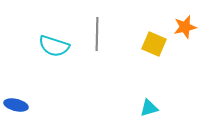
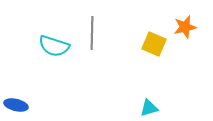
gray line: moved 5 px left, 1 px up
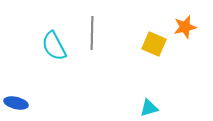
cyan semicircle: rotated 44 degrees clockwise
blue ellipse: moved 2 px up
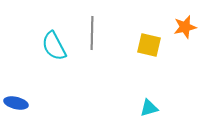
yellow square: moved 5 px left, 1 px down; rotated 10 degrees counterclockwise
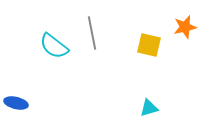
gray line: rotated 12 degrees counterclockwise
cyan semicircle: rotated 24 degrees counterclockwise
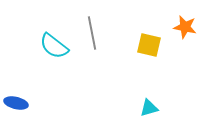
orange star: rotated 25 degrees clockwise
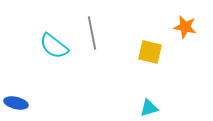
yellow square: moved 1 px right, 7 px down
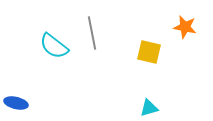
yellow square: moved 1 px left
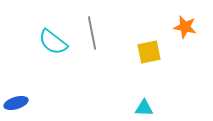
cyan semicircle: moved 1 px left, 4 px up
yellow square: rotated 25 degrees counterclockwise
blue ellipse: rotated 30 degrees counterclockwise
cyan triangle: moved 5 px left; rotated 18 degrees clockwise
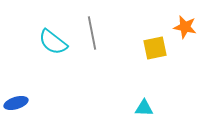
yellow square: moved 6 px right, 4 px up
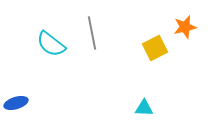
orange star: rotated 25 degrees counterclockwise
cyan semicircle: moved 2 px left, 2 px down
yellow square: rotated 15 degrees counterclockwise
